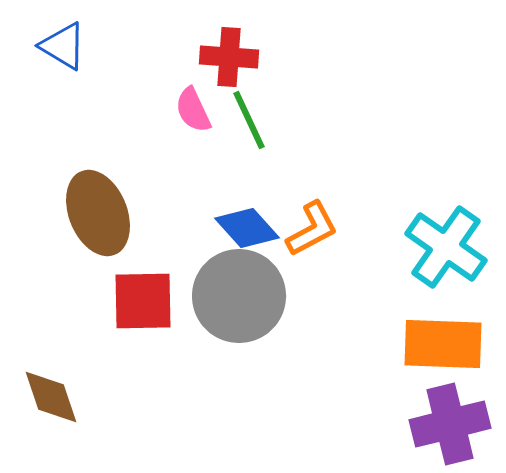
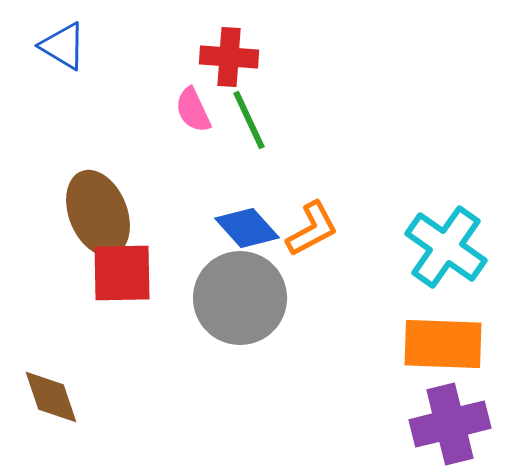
gray circle: moved 1 px right, 2 px down
red square: moved 21 px left, 28 px up
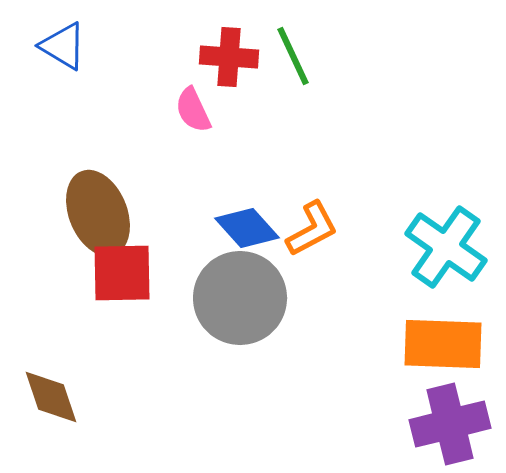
green line: moved 44 px right, 64 px up
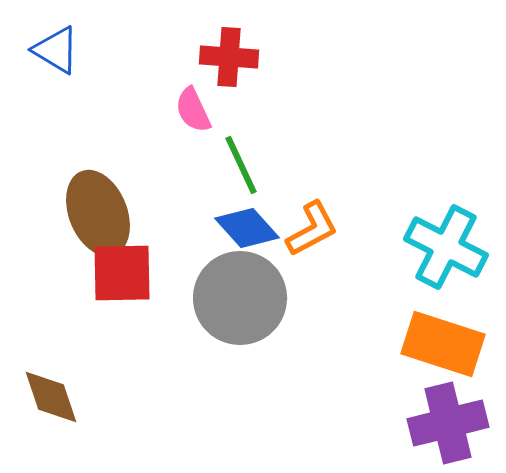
blue triangle: moved 7 px left, 4 px down
green line: moved 52 px left, 109 px down
cyan cross: rotated 8 degrees counterclockwise
orange rectangle: rotated 16 degrees clockwise
purple cross: moved 2 px left, 1 px up
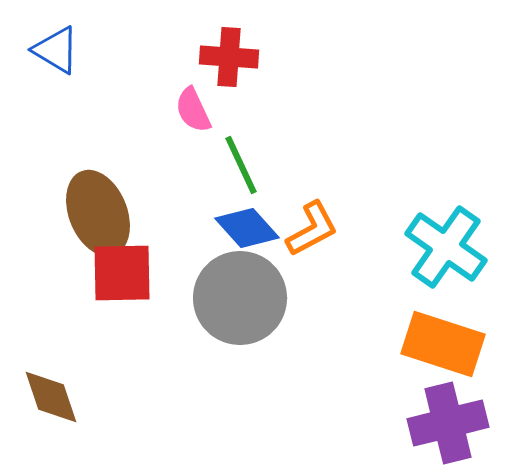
cyan cross: rotated 8 degrees clockwise
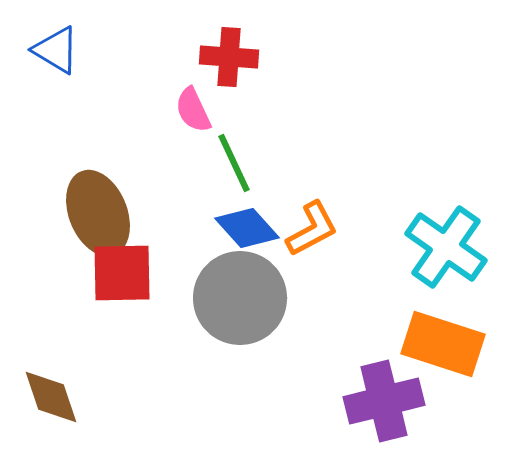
green line: moved 7 px left, 2 px up
purple cross: moved 64 px left, 22 px up
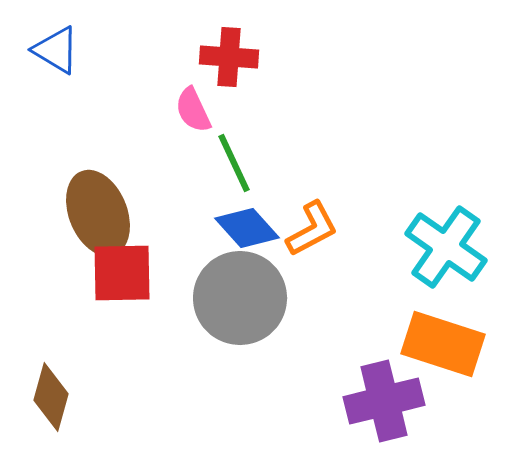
brown diamond: rotated 34 degrees clockwise
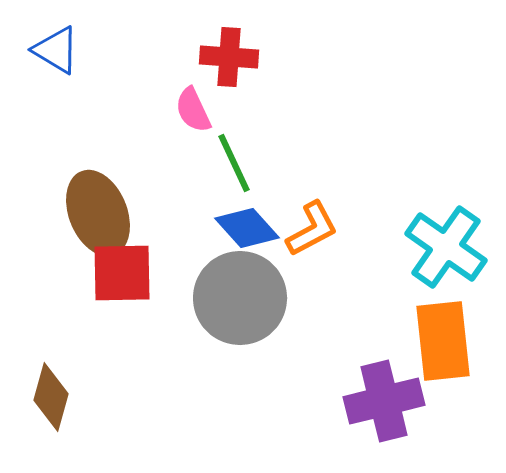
orange rectangle: moved 3 px up; rotated 66 degrees clockwise
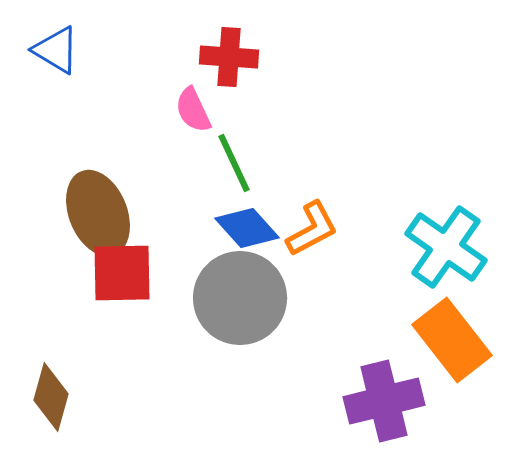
orange rectangle: moved 9 px right, 1 px up; rotated 32 degrees counterclockwise
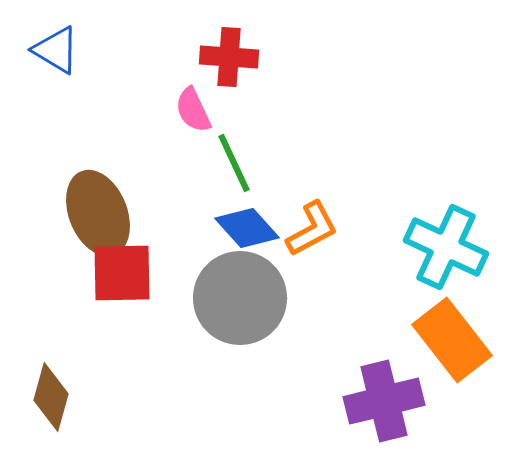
cyan cross: rotated 10 degrees counterclockwise
